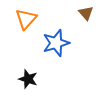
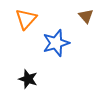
brown triangle: moved 3 px down
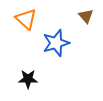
orange triangle: rotated 30 degrees counterclockwise
black star: rotated 18 degrees counterclockwise
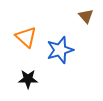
orange triangle: moved 18 px down
blue star: moved 4 px right, 7 px down
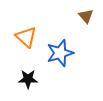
blue star: moved 3 px down
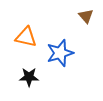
orange triangle: rotated 30 degrees counterclockwise
black star: moved 1 px right, 2 px up
